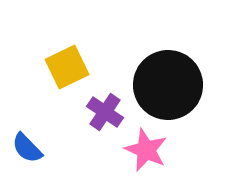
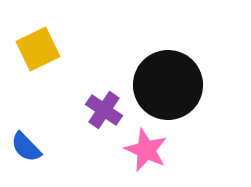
yellow square: moved 29 px left, 18 px up
purple cross: moved 1 px left, 2 px up
blue semicircle: moved 1 px left, 1 px up
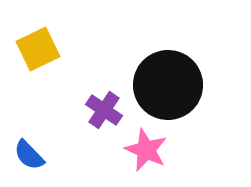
blue semicircle: moved 3 px right, 8 px down
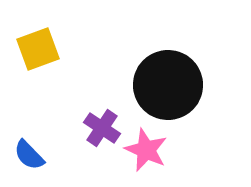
yellow square: rotated 6 degrees clockwise
purple cross: moved 2 px left, 18 px down
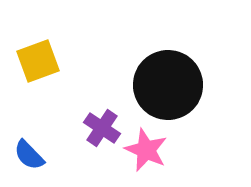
yellow square: moved 12 px down
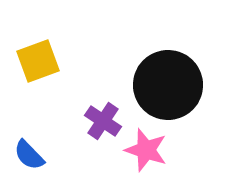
purple cross: moved 1 px right, 7 px up
pink star: rotated 6 degrees counterclockwise
